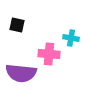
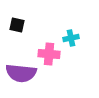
cyan cross: rotated 21 degrees counterclockwise
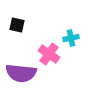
pink cross: rotated 30 degrees clockwise
